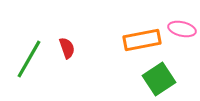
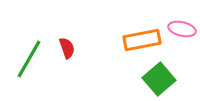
green square: rotated 8 degrees counterclockwise
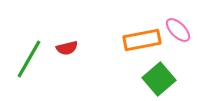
pink ellipse: moved 4 px left, 1 px down; rotated 32 degrees clockwise
red semicircle: rotated 95 degrees clockwise
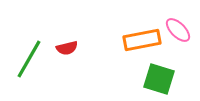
green square: rotated 32 degrees counterclockwise
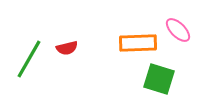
orange rectangle: moved 4 px left, 3 px down; rotated 9 degrees clockwise
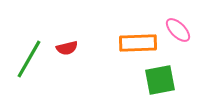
green square: moved 1 px right, 1 px down; rotated 28 degrees counterclockwise
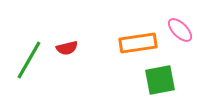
pink ellipse: moved 2 px right
orange rectangle: rotated 6 degrees counterclockwise
green line: moved 1 px down
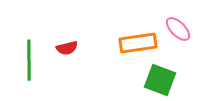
pink ellipse: moved 2 px left, 1 px up
green line: rotated 30 degrees counterclockwise
green square: rotated 32 degrees clockwise
